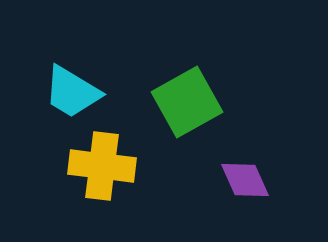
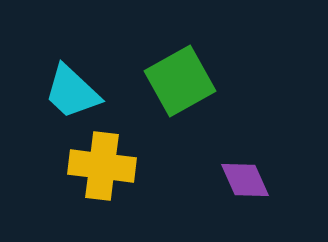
cyan trapezoid: rotated 12 degrees clockwise
green square: moved 7 px left, 21 px up
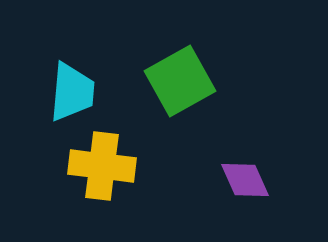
cyan trapezoid: rotated 128 degrees counterclockwise
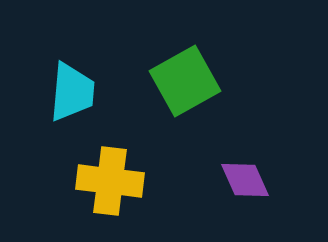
green square: moved 5 px right
yellow cross: moved 8 px right, 15 px down
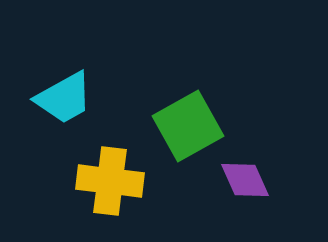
green square: moved 3 px right, 45 px down
cyan trapezoid: moved 8 px left, 6 px down; rotated 56 degrees clockwise
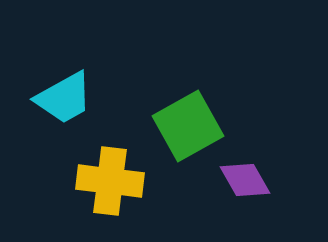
purple diamond: rotated 6 degrees counterclockwise
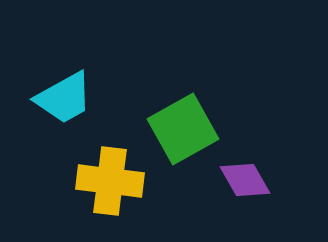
green square: moved 5 px left, 3 px down
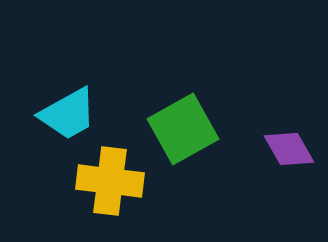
cyan trapezoid: moved 4 px right, 16 px down
purple diamond: moved 44 px right, 31 px up
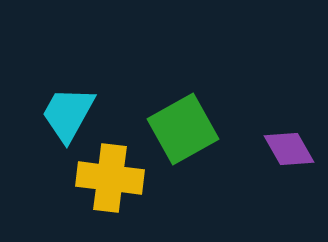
cyan trapezoid: rotated 148 degrees clockwise
yellow cross: moved 3 px up
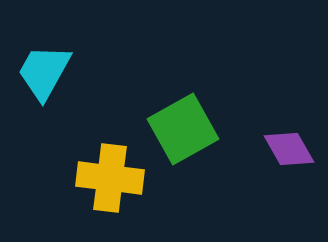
cyan trapezoid: moved 24 px left, 42 px up
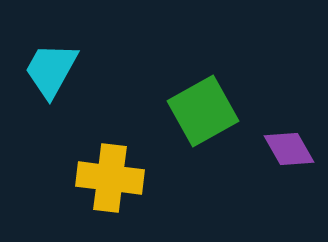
cyan trapezoid: moved 7 px right, 2 px up
green square: moved 20 px right, 18 px up
